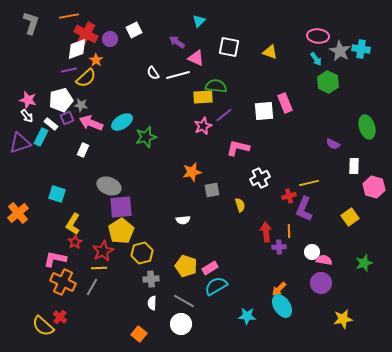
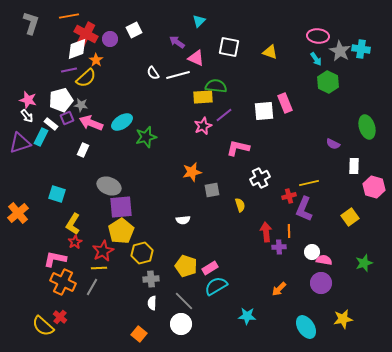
gray line at (184, 301): rotated 15 degrees clockwise
cyan ellipse at (282, 306): moved 24 px right, 21 px down
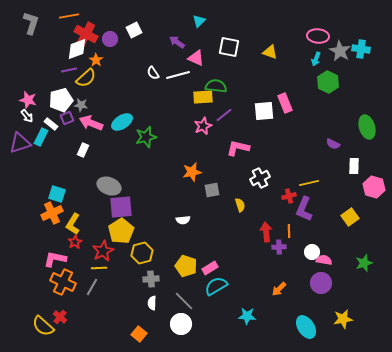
cyan arrow at (316, 59): rotated 56 degrees clockwise
orange cross at (18, 213): moved 34 px right; rotated 15 degrees clockwise
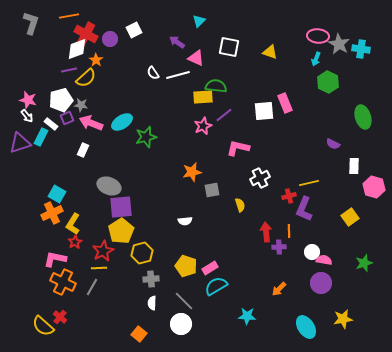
gray star at (340, 51): moved 1 px left, 7 px up
green ellipse at (367, 127): moved 4 px left, 10 px up
cyan square at (57, 194): rotated 12 degrees clockwise
white semicircle at (183, 220): moved 2 px right, 1 px down
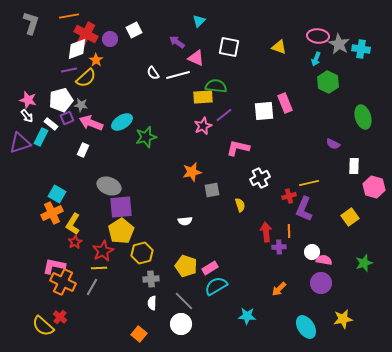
yellow triangle at (270, 52): moved 9 px right, 5 px up
pink L-shape at (55, 259): moved 1 px left, 7 px down
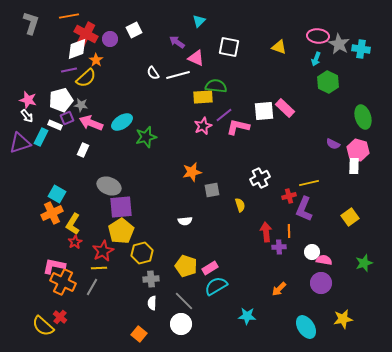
pink rectangle at (285, 103): moved 5 px down; rotated 24 degrees counterclockwise
white rectangle at (51, 124): moved 4 px right, 1 px down; rotated 16 degrees counterclockwise
pink L-shape at (238, 148): moved 21 px up
pink hexagon at (374, 187): moved 16 px left, 37 px up
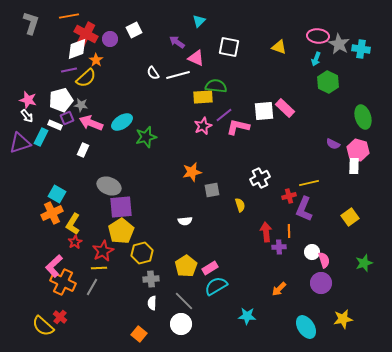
pink semicircle at (324, 260): rotated 63 degrees clockwise
pink L-shape at (54, 266): rotated 55 degrees counterclockwise
yellow pentagon at (186, 266): rotated 20 degrees clockwise
